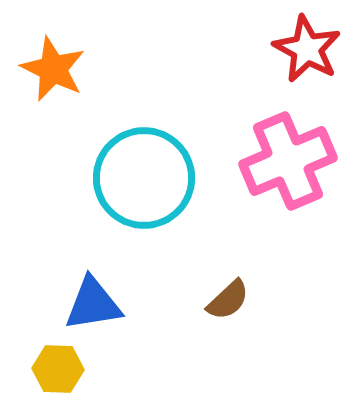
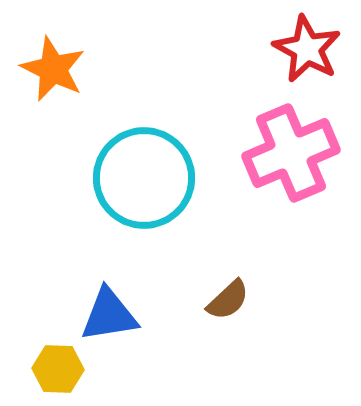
pink cross: moved 3 px right, 8 px up
blue triangle: moved 16 px right, 11 px down
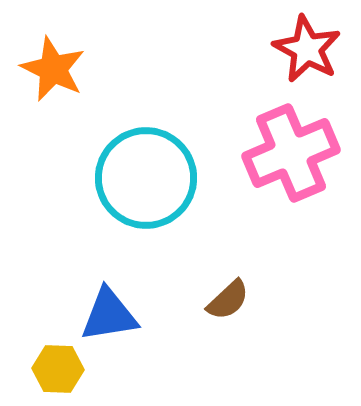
cyan circle: moved 2 px right
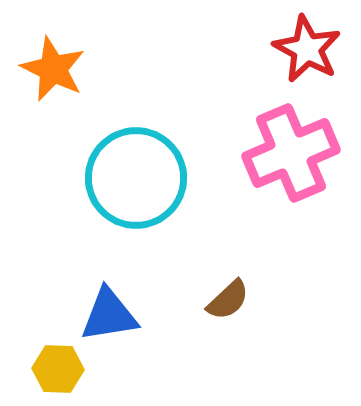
cyan circle: moved 10 px left
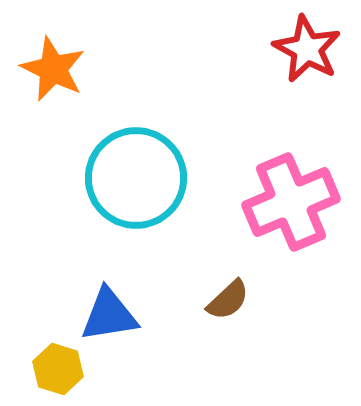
pink cross: moved 49 px down
yellow hexagon: rotated 15 degrees clockwise
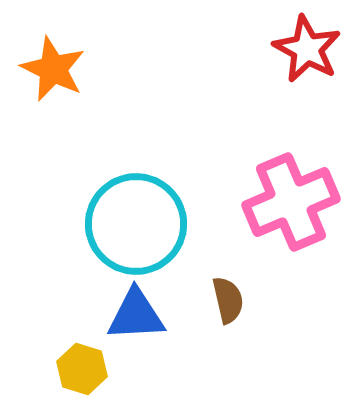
cyan circle: moved 46 px down
brown semicircle: rotated 60 degrees counterclockwise
blue triangle: moved 27 px right; rotated 6 degrees clockwise
yellow hexagon: moved 24 px right
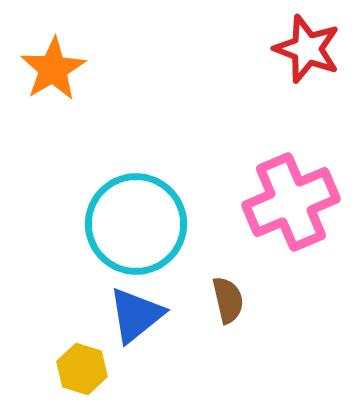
red star: rotated 8 degrees counterclockwise
orange star: rotated 16 degrees clockwise
blue triangle: rotated 36 degrees counterclockwise
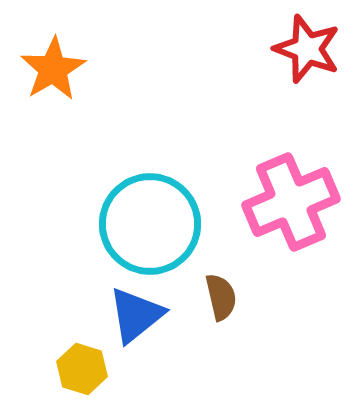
cyan circle: moved 14 px right
brown semicircle: moved 7 px left, 3 px up
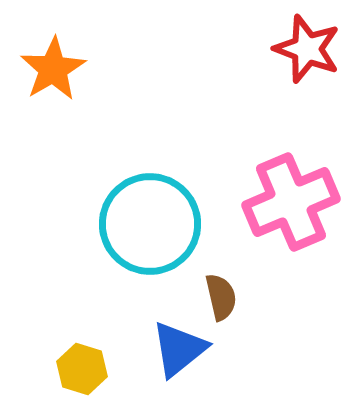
blue triangle: moved 43 px right, 34 px down
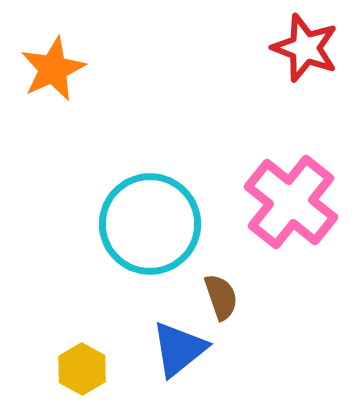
red star: moved 2 px left, 1 px up
orange star: rotated 6 degrees clockwise
pink cross: rotated 28 degrees counterclockwise
brown semicircle: rotated 6 degrees counterclockwise
yellow hexagon: rotated 12 degrees clockwise
